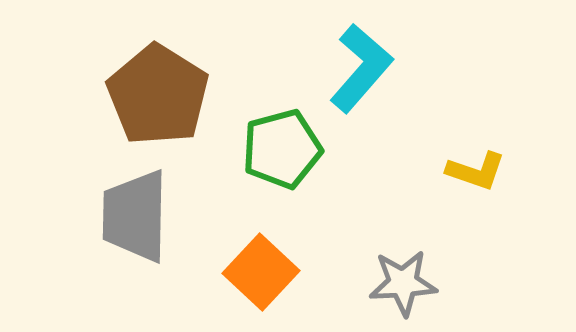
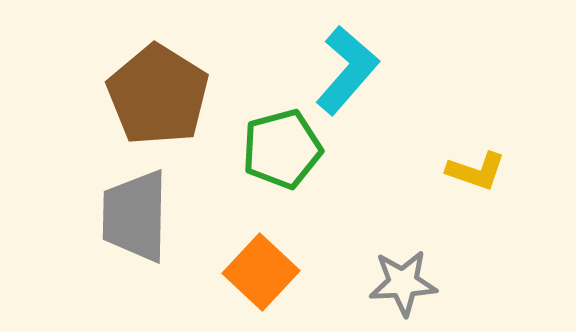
cyan L-shape: moved 14 px left, 2 px down
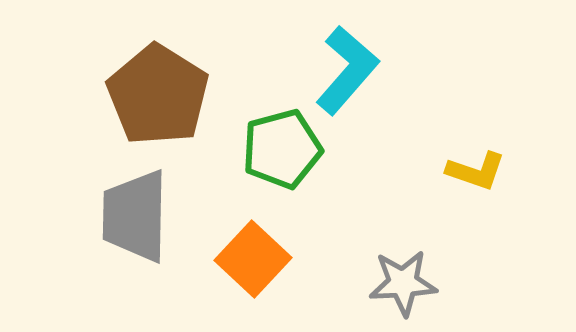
orange square: moved 8 px left, 13 px up
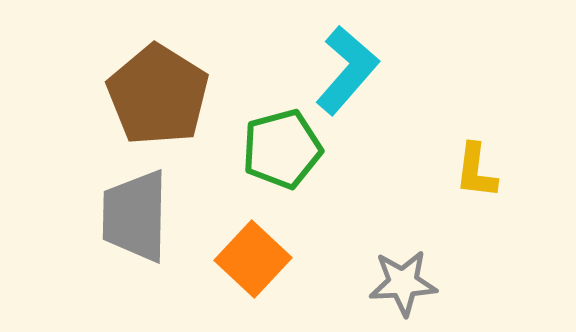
yellow L-shape: rotated 78 degrees clockwise
